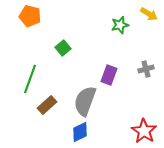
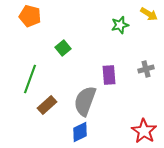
purple rectangle: rotated 24 degrees counterclockwise
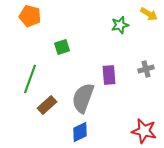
green square: moved 1 px left, 1 px up; rotated 21 degrees clockwise
gray semicircle: moved 2 px left, 3 px up
red star: rotated 20 degrees counterclockwise
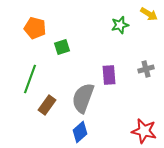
orange pentagon: moved 5 px right, 12 px down
brown rectangle: rotated 12 degrees counterclockwise
blue diamond: rotated 15 degrees counterclockwise
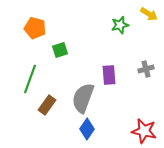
green square: moved 2 px left, 3 px down
blue diamond: moved 7 px right, 3 px up; rotated 15 degrees counterclockwise
